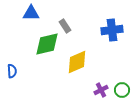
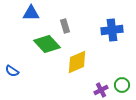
gray rectangle: rotated 16 degrees clockwise
green diamond: rotated 60 degrees clockwise
blue semicircle: rotated 128 degrees clockwise
green circle: moved 5 px up
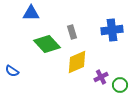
gray rectangle: moved 7 px right, 6 px down
green circle: moved 2 px left
purple cross: moved 13 px up
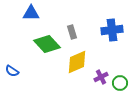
green circle: moved 2 px up
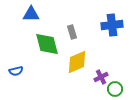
blue triangle: moved 1 px down
blue cross: moved 5 px up
green diamond: rotated 28 degrees clockwise
blue semicircle: moved 4 px right; rotated 48 degrees counterclockwise
green circle: moved 5 px left, 6 px down
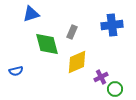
blue triangle: rotated 18 degrees counterclockwise
gray rectangle: rotated 40 degrees clockwise
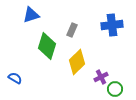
blue triangle: moved 1 px down
gray rectangle: moved 2 px up
green diamond: moved 2 px down; rotated 32 degrees clockwise
yellow diamond: rotated 20 degrees counterclockwise
blue semicircle: moved 1 px left, 7 px down; rotated 136 degrees counterclockwise
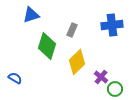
purple cross: rotated 24 degrees counterclockwise
